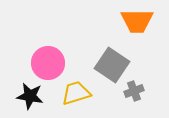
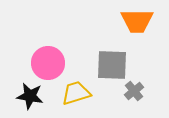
gray square: rotated 32 degrees counterclockwise
gray cross: rotated 18 degrees counterclockwise
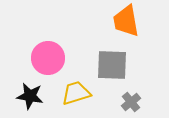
orange trapezoid: moved 11 px left; rotated 80 degrees clockwise
pink circle: moved 5 px up
gray cross: moved 3 px left, 11 px down
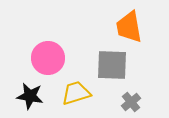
orange trapezoid: moved 3 px right, 6 px down
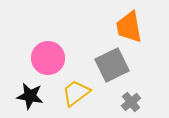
gray square: rotated 28 degrees counterclockwise
yellow trapezoid: rotated 20 degrees counterclockwise
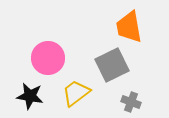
gray cross: rotated 30 degrees counterclockwise
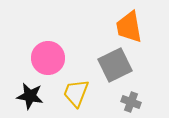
gray square: moved 3 px right
yellow trapezoid: rotated 32 degrees counterclockwise
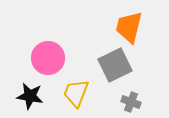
orange trapezoid: rotated 24 degrees clockwise
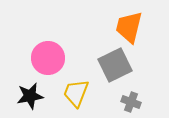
black star: rotated 20 degrees counterclockwise
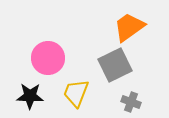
orange trapezoid: rotated 40 degrees clockwise
black star: rotated 12 degrees clockwise
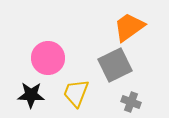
black star: moved 1 px right, 1 px up
